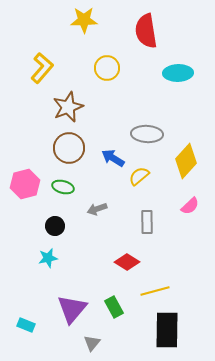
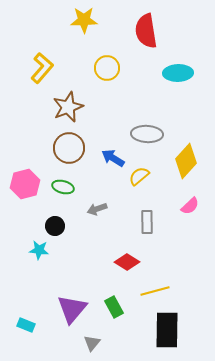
cyan star: moved 9 px left, 8 px up; rotated 18 degrees clockwise
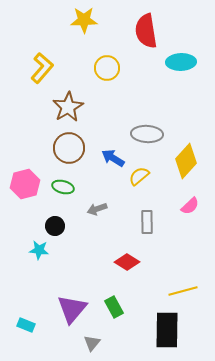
cyan ellipse: moved 3 px right, 11 px up
brown star: rotated 8 degrees counterclockwise
yellow line: moved 28 px right
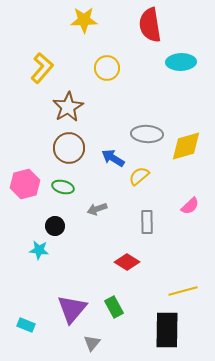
red semicircle: moved 4 px right, 6 px up
yellow diamond: moved 15 px up; rotated 32 degrees clockwise
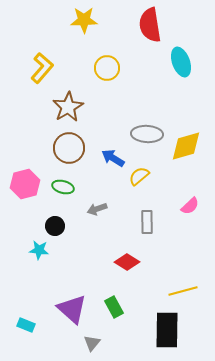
cyan ellipse: rotated 72 degrees clockwise
purple triangle: rotated 28 degrees counterclockwise
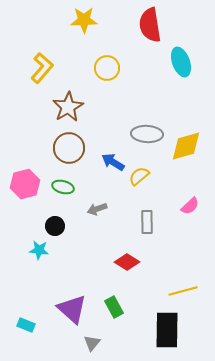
blue arrow: moved 4 px down
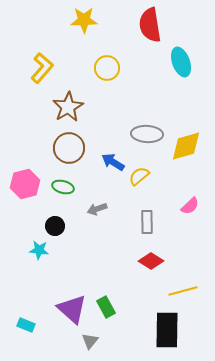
red diamond: moved 24 px right, 1 px up
green rectangle: moved 8 px left
gray triangle: moved 2 px left, 2 px up
